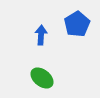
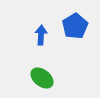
blue pentagon: moved 2 px left, 2 px down
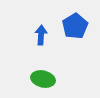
green ellipse: moved 1 px right, 1 px down; rotated 25 degrees counterclockwise
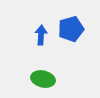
blue pentagon: moved 4 px left, 3 px down; rotated 15 degrees clockwise
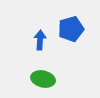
blue arrow: moved 1 px left, 5 px down
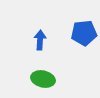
blue pentagon: moved 13 px right, 4 px down; rotated 10 degrees clockwise
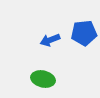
blue arrow: moved 10 px right; rotated 114 degrees counterclockwise
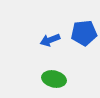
green ellipse: moved 11 px right
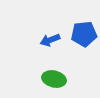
blue pentagon: moved 1 px down
